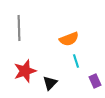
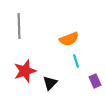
gray line: moved 2 px up
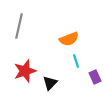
gray line: rotated 15 degrees clockwise
purple rectangle: moved 4 px up
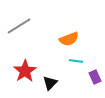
gray line: rotated 45 degrees clockwise
cyan line: rotated 64 degrees counterclockwise
red star: rotated 15 degrees counterclockwise
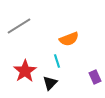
cyan line: moved 19 px left; rotated 64 degrees clockwise
